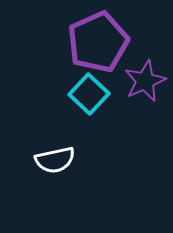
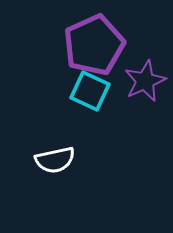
purple pentagon: moved 4 px left, 3 px down
cyan square: moved 1 px right, 3 px up; rotated 18 degrees counterclockwise
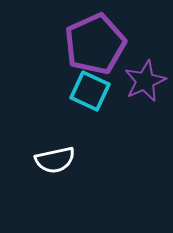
purple pentagon: moved 1 px right, 1 px up
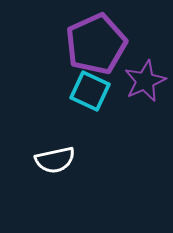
purple pentagon: moved 1 px right
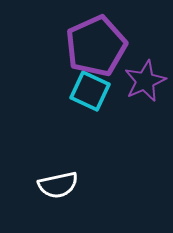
purple pentagon: moved 2 px down
white semicircle: moved 3 px right, 25 px down
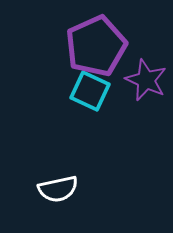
purple star: moved 1 px right, 1 px up; rotated 24 degrees counterclockwise
white semicircle: moved 4 px down
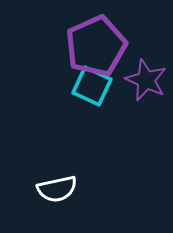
cyan square: moved 2 px right, 5 px up
white semicircle: moved 1 px left
